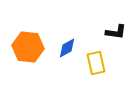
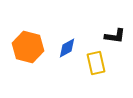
black L-shape: moved 1 px left, 4 px down
orange hexagon: rotated 8 degrees clockwise
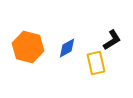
black L-shape: moved 3 px left, 4 px down; rotated 40 degrees counterclockwise
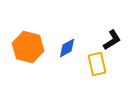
yellow rectangle: moved 1 px right, 1 px down
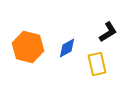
black L-shape: moved 4 px left, 8 px up
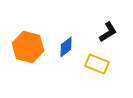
blue diamond: moved 1 px left, 1 px up; rotated 10 degrees counterclockwise
yellow rectangle: rotated 55 degrees counterclockwise
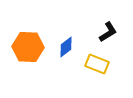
orange hexagon: rotated 12 degrees counterclockwise
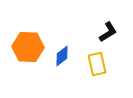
blue diamond: moved 4 px left, 9 px down
yellow rectangle: rotated 55 degrees clockwise
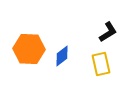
orange hexagon: moved 1 px right, 2 px down
yellow rectangle: moved 4 px right
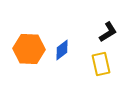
blue diamond: moved 6 px up
